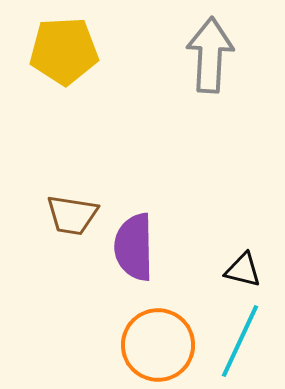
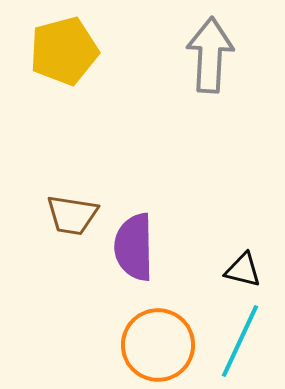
yellow pentagon: rotated 12 degrees counterclockwise
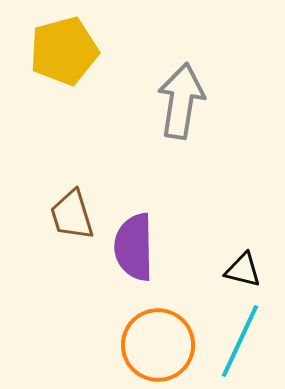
gray arrow: moved 29 px left, 46 px down; rotated 6 degrees clockwise
brown trapezoid: rotated 64 degrees clockwise
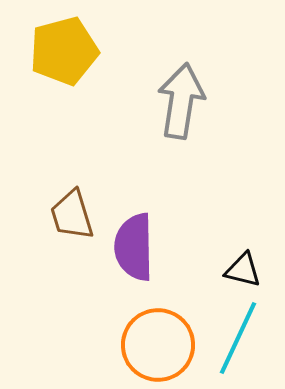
cyan line: moved 2 px left, 3 px up
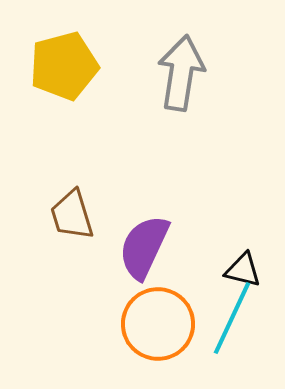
yellow pentagon: moved 15 px down
gray arrow: moved 28 px up
purple semicircle: moved 10 px right; rotated 26 degrees clockwise
cyan line: moved 6 px left, 20 px up
orange circle: moved 21 px up
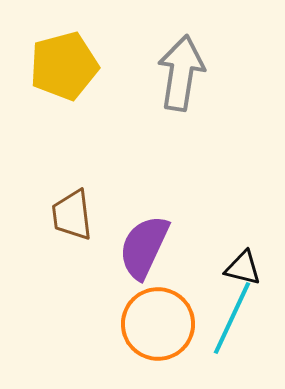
brown trapezoid: rotated 10 degrees clockwise
black triangle: moved 2 px up
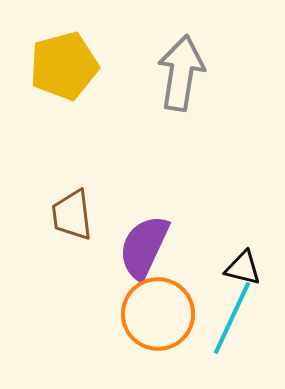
orange circle: moved 10 px up
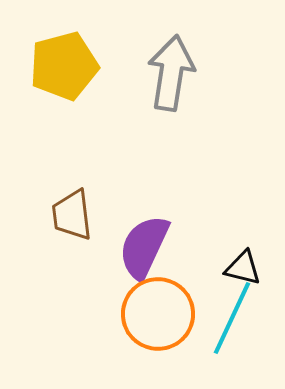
gray arrow: moved 10 px left
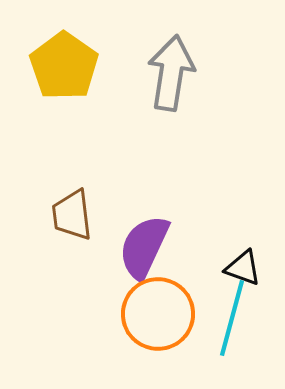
yellow pentagon: rotated 22 degrees counterclockwise
black triangle: rotated 6 degrees clockwise
cyan line: rotated 10 degrees counterclockwise
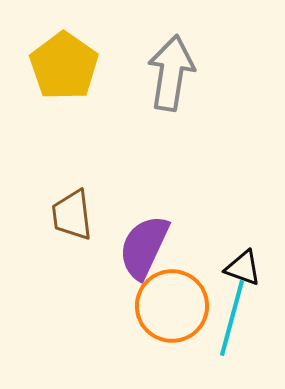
orange circle: moved 14 px right, 8 px up
